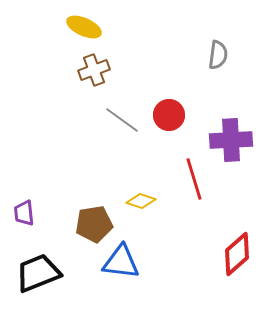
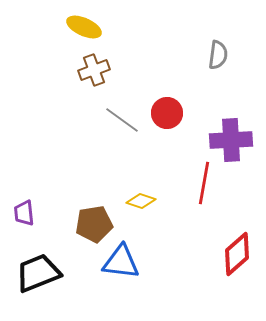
red circle: moved 2 px left, 2 px up
red line: moved 10 px right, 4 px down; rotated 27 degrees clockwise
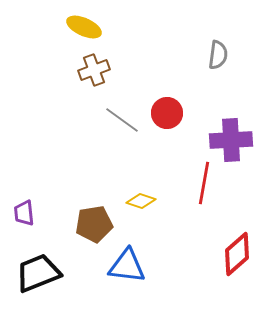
blue triangle: moved 6 px right, 4 px down
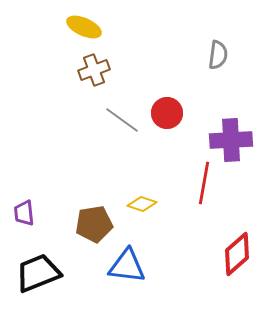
yellow diamond: moved 1 px right, 3 px down
